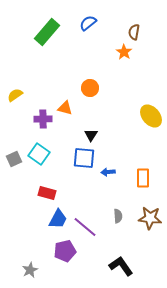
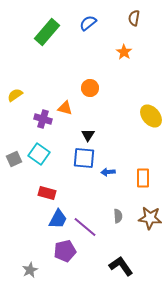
brown semicircle: moved 14 px up
purple cross: rotated 18 degrees clockwise
black triangle: moved 3 px left
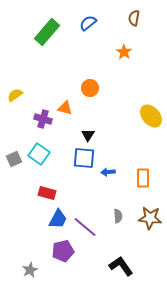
purple pentagon: moved 2 px left
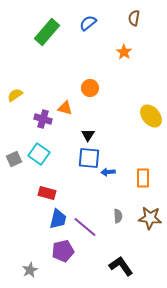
blue square: moved 5 px right
blue trapezoid: rotated 15 degrees counterclockwise
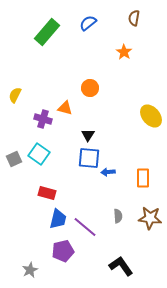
yellow semicircle: rotated 28 degrees counterclockwise
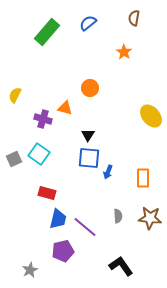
blue arrow: rotated 64 degrees counterclockwise
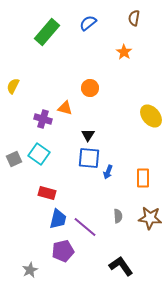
yellow semicircle: moved 2 px left, 9 px up
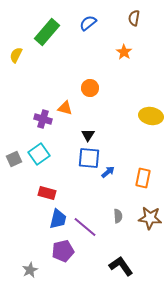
yellow semicircle: moved 3 px right, 31 px up
yellow ellipse: rotated 40 degrees counterclockwise
cyan square: rotated 20 degrees clockwise
blue arrow: rotated 152 degrees counterclockwise
orange rectangle: rotated 12 degrees clockwise
